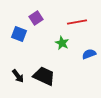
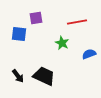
purple square: rotated 24 degrees clockwise
blue square: rotated 14 degrees counterclockwise
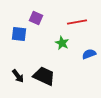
purple square: rotated 32 degrees clockwise
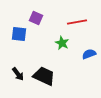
black arrow: moved 2 px up
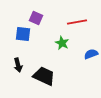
blue square: moved 4 px right
blue semicircle: moved 2 px right
black arrow: moved 9 px up; rotated 24 degrees clockwise
